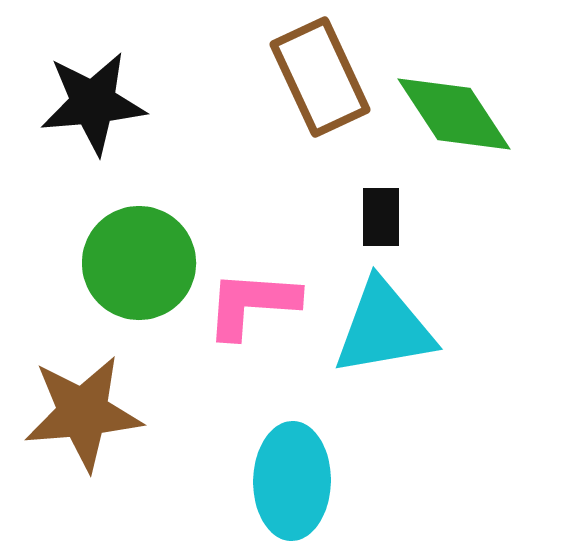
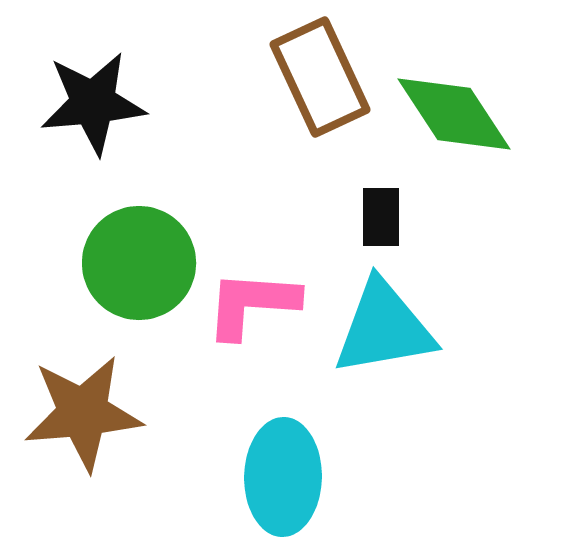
cyan ellipse: moved 9 px left, 4 px up
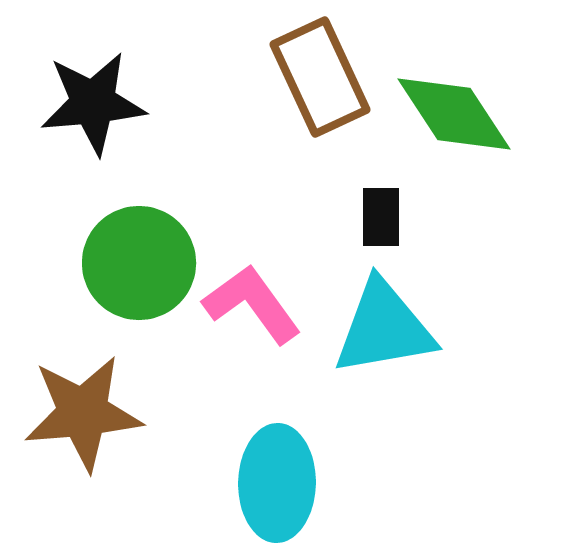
pink L-shape: rotated 50 degrees clockwise
cyan ellipse: moved 6 px left, 6 px down
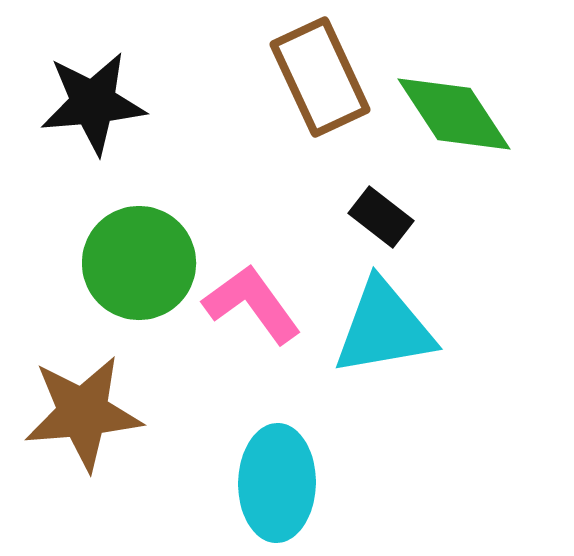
black rectangle: rotated 52 degrees counterclockwise
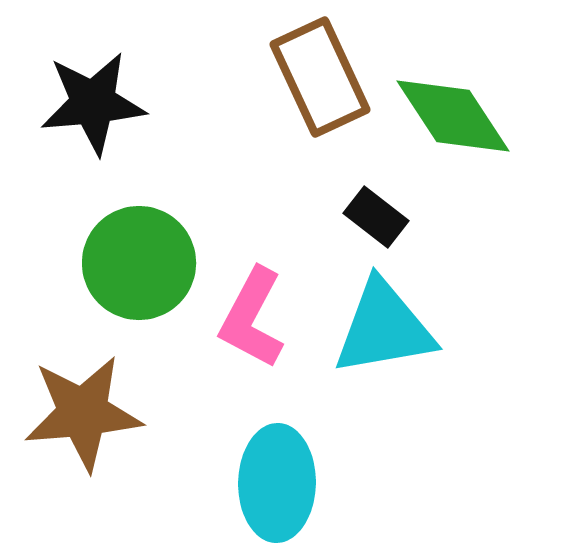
green diamond: moved 1 px left, 2 px down
black rectangle: moved 5 px left
pink L-shape: moved 14 px down; rotated 116 degrees counterclockwise
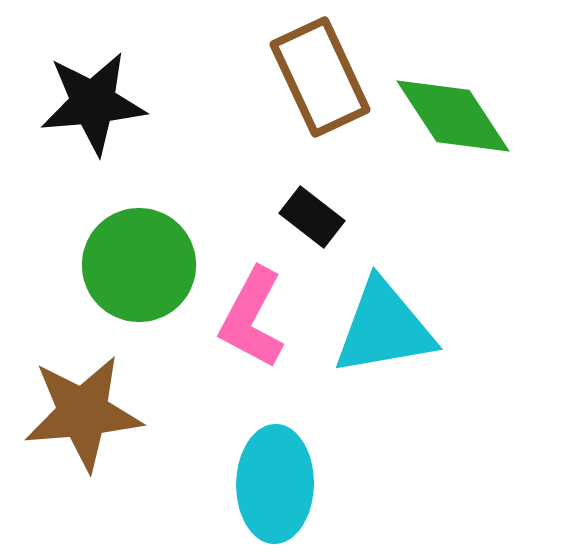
black rectangle: moved 64 px left
green circle: moved 2 px down
cyan ellipse: moved 2 px left, 1 px down
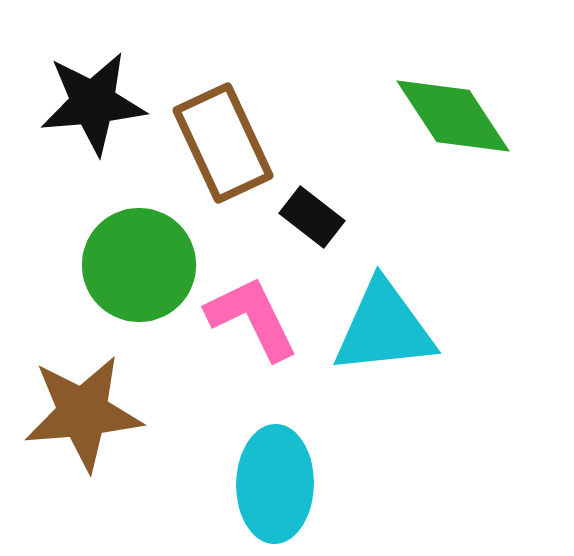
brown rectangle: moved 97 px left, 66 px down
pink L-shape: rotated 126 degrees clockwise
cyan triangle: rotated 4 degrees clockwise
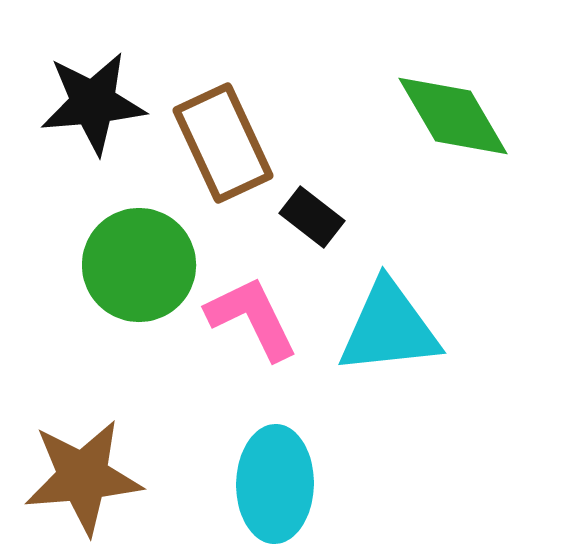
green diamond: rotated 3 degrees clockwise
cyan triangle: moved 5 px right
brown star: moved 64 px down
